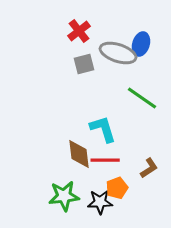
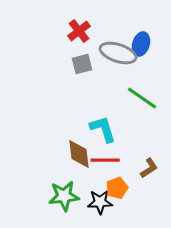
gray square: moved 2 px left
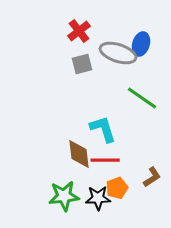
brown L-shape: moved 3 px right, 9 px down
black star: moved 2 px left, 4 px up
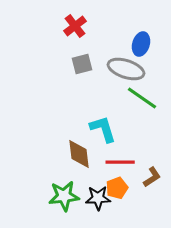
red cross: moved 4 px left, 5 px up
gray ellipse: moved 8 px right, 16 px down
red line: moved 15 px right, 2 px down
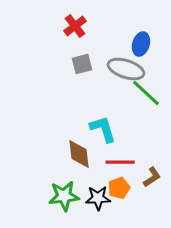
green line: moved 4 px right, 5 px up; rotated 8 degrees clockwise
orange pentagon: moved 2 px right
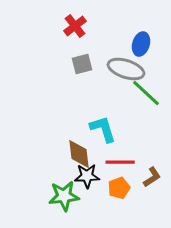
black star: moved 11 px left, 22 px up
